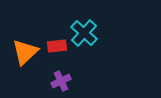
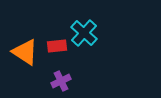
orange triangle: rotated 44 degrees counterclockwise
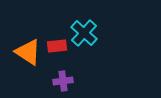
orange triangle: moved 3 px right
purple cross: moved 2 px right; rotated 18 degrees clockwise
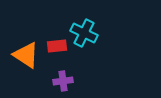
cyan cross: rotated 16 degrees counterclockwise
orange triangle: moved 2 px left, 3 px down
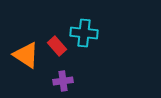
cyan cross: rotated 20 degrees counterclockwise
red rectangle: rotated 54 degrees clockwise
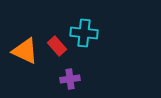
orange triangle: moved 1 px left, 4 px up; rotated 8 degrees counterclockwise
purple cross: moved 7 px right, 2 px up
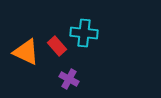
orange triangle: moved 1 px right, 1 px down
purple cross: moved 1 px left; rotated 36 degrees clockwise
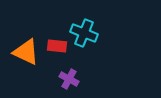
cyan cross: rotated 16 degrees clockwise
red rectangle: rotated 42 degrees counterclockwise
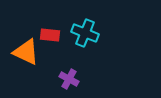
cyan cross: moved 1 px right
red rectangle: moved 7 px left, 11 px up
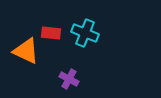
red rectangle: moved 1 px right, 2 px up
orange triangle: moved 1 px up
